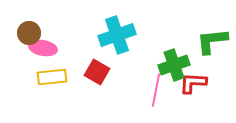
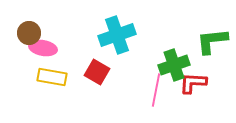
yellow rectangle: rotated 16 degrees clockwise
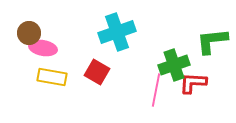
cyan cross: moved 3 px up
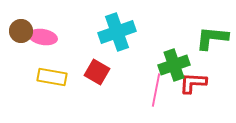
brown circle: moved 8 px left, 2 px up
green L-shape: moved 3 px up; rotated 12 degrees clockwise
pink ellipse: moved 11 px up
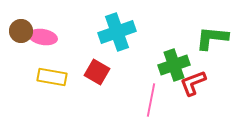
red L-shape: rotated 24 degrees counterclockwise
pink line: moved 5 px left, 10 px down
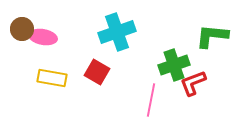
brown circle: moved 1 px right, 2 px up
green L-shape: moved 2 px up
yellow rectangle: moved 1 px down
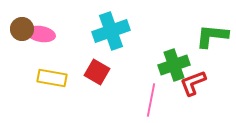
cyan cross: moved 6 px left, 1 px up
pink ellipse: moved 2 px left, 3 px up
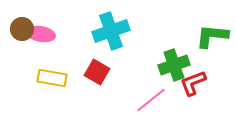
pink line: rotated 40 degrees clockwise
